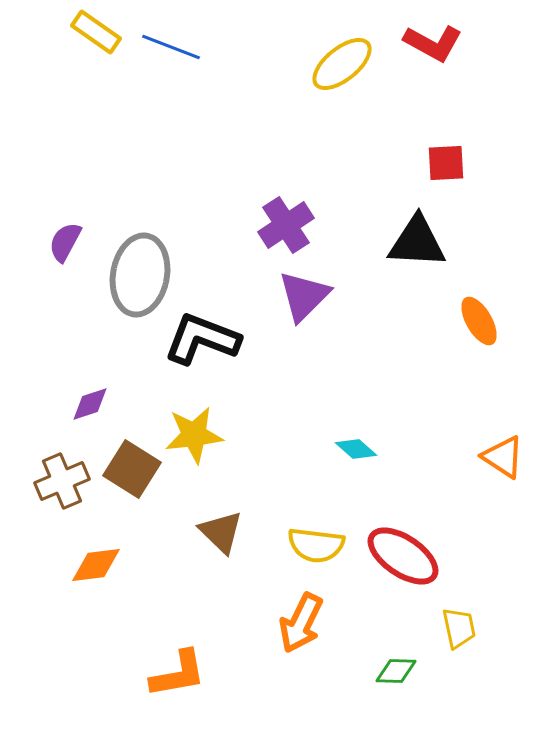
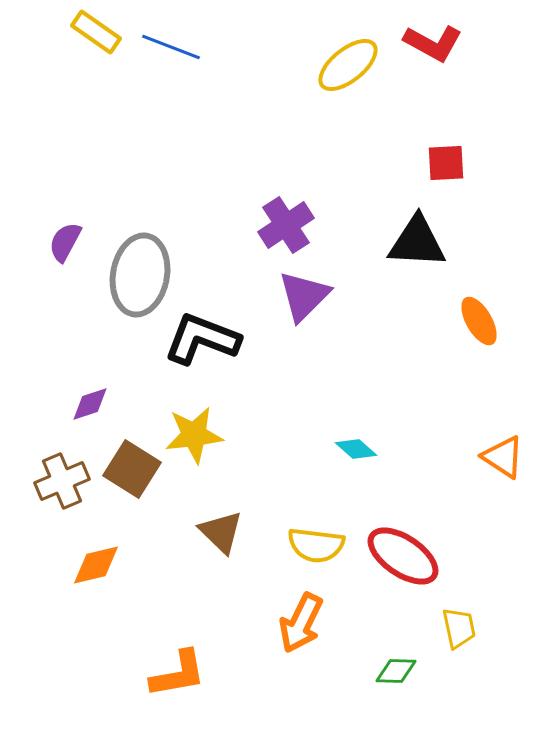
yellow ellipse: moved 6 px right, 1 px down
orange diamond: rotated 6 degrees counterclockwise
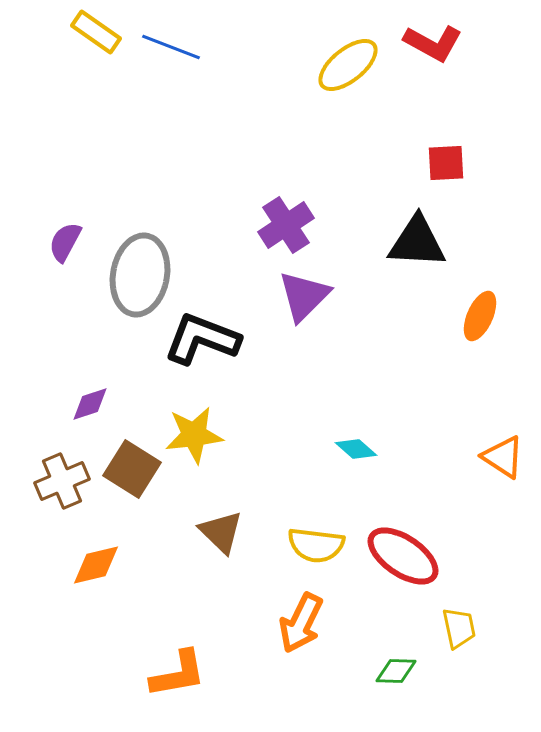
orange ellipse: moved 1 px right, 5 px up; rotated 54 degrees clockwise
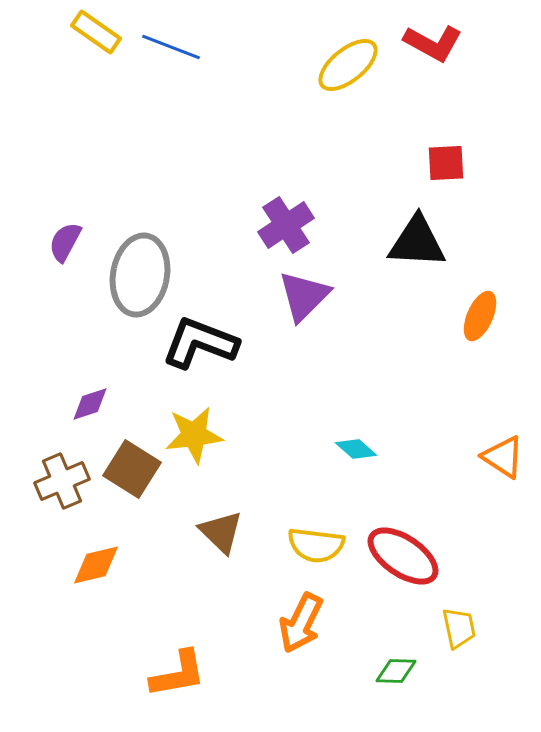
black L-shape: moved 2 px left, 4 px down
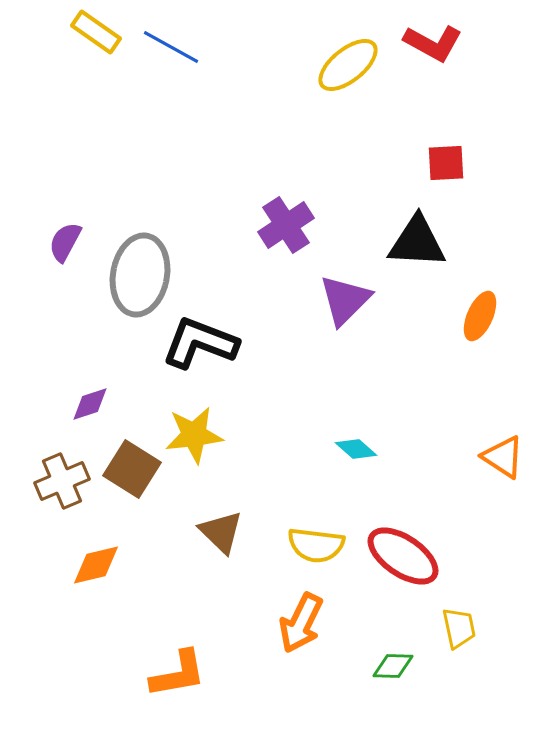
blue line: rotated 8 degrees clockwise
purple triangle: moved 41 px right, 4 px down
green diamond: moved 3 px left, 5 px up
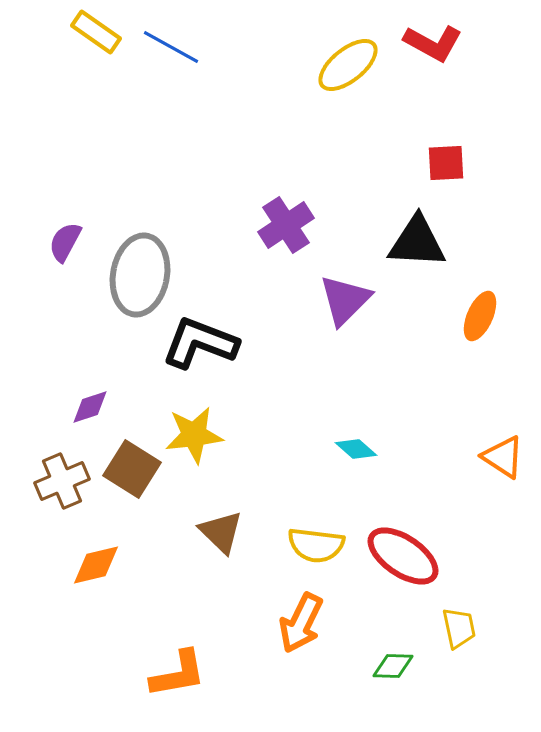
purple diamond: moved 3 px down
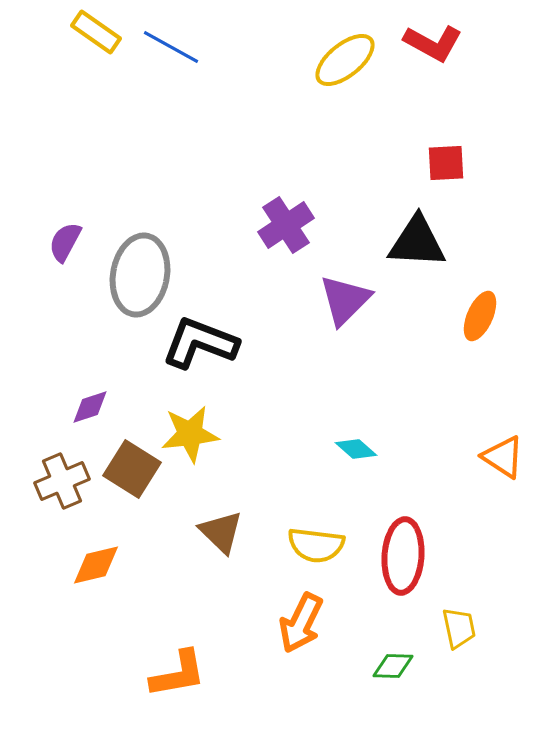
yellow ellipse: moved 3 px left, 5 px up
yellow star: moved 4 px left, 1 px up
red ellipse: rotated 60 degrees clockwise
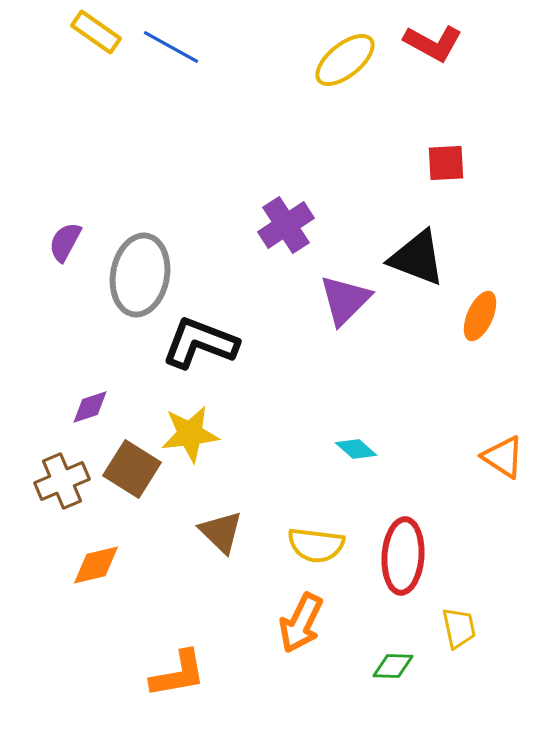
black triangle: moved 16 px down; rotated 18 degrees clockwise
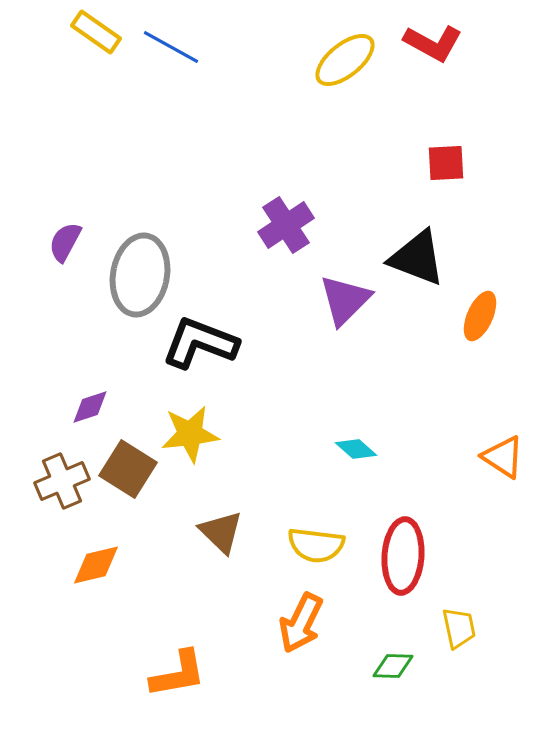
brown square: moved 4 px left
